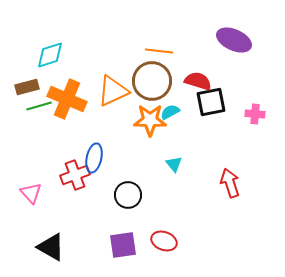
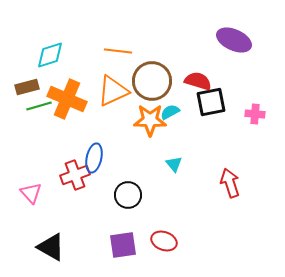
orange line: moved 41 px left
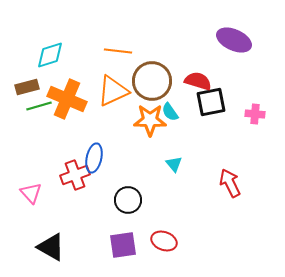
cyan semicircle: rotated 96 degrees counterclockwise
red arrow: rotated 8 degrees counterclockwise
black circle: moved 5 px down
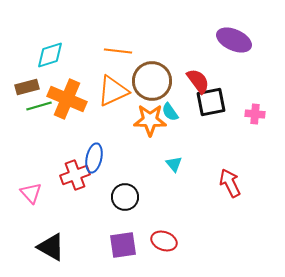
red semicircle: rotated 36 degrees clockwise
black circle: moved 3 px left, 3 px up
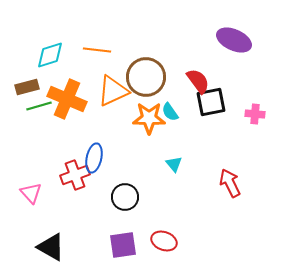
orange line: moved 21 px left, 1 px up
brown circle: moved 6 px left, 4 px up
orange star: moved 1 px left, 2 px up
